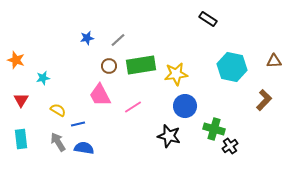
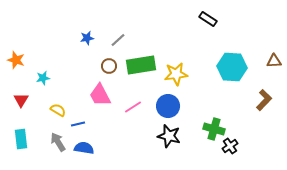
cyan hexagon: rotated 8 degrees counterclockwise
blue circle: moved 17 px left
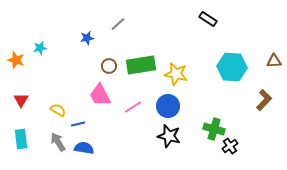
gray line: moved 16 px up
yellow star: rotated 20 degrees clockwise
cyan star: moved 3 px left, 30 px up
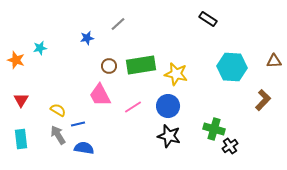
brown L-shape: moved 1 px left
gray arrow: moved 7 px up
